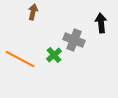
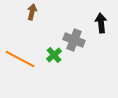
brown arrow: moved 1 px left
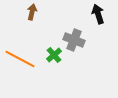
black arrow: moved 3 px left, 9 px up; rotated 12 degrees counterclockwise
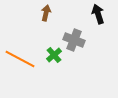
brown arrow: moved 14 px right, 1 px down
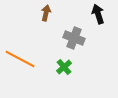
gray cross: moved 2 px up
green cross: moved 10 px right, 12 px down
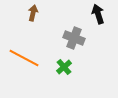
brown arrow: moved 13 px left
orange line: moved 4 px right, 1 px up
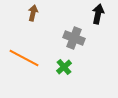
black arrow: rotated 30 degrees clockwise
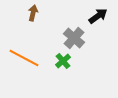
black arrow: moved 2 px down; rotated 42 degrees clockwise
gray cross: rotated 20 degrees clockwise
green cross: moved 1 px left, 6 px up
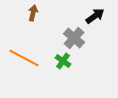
black arrow: moved 3 px left
green cross: rotated 14 degrees counterclockwise
